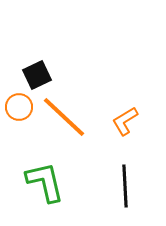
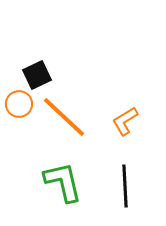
orange circle: moved 3 px up
green L-shape: moved 18 px right
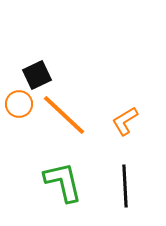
orange line: moved 2 px up
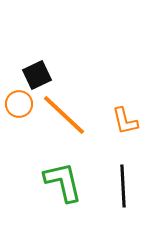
orange L-shape: rotated 72 degrees counterclockwise
black line: moved 2 px left
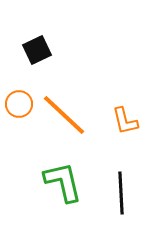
black square: moved 25 px up
black line: moved 2 px left, 7 px down
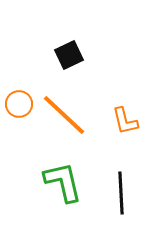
black square: moved 32 px right, 5 px down
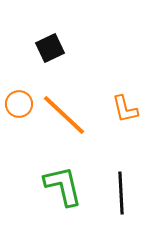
black square: moved 19 px left, 7 px up
orange L-shape: moved 12 px up
green L-shape: moved 4 px down
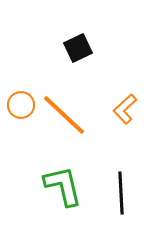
black square: moved 28 px right
orange circle: moved 2 px right, 1 px down
orange L-shape: rotated 60 degrees clockwise
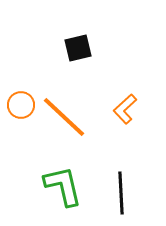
black square: rotated 12 degrees clockwise
orange line: moved 2 px down
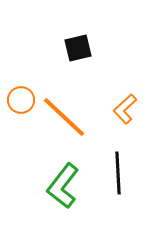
orange circle: moved 5 px up
green L-shape: rotated 129 degrees counterclockwise
black line: moved 3 px left, 20 px up
